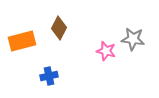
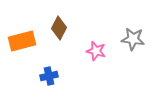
pink star: moved 10 px left
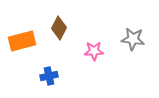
pink star: moved 2 px left; rotated 18 degrees counterclockwise
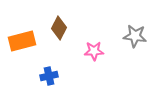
gray star: moved 2 px right, 3 px up
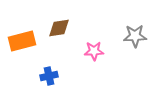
brown diamond: rotated 55 degrees clockwise
gray star: rotated 10 degrees counterclockwise
